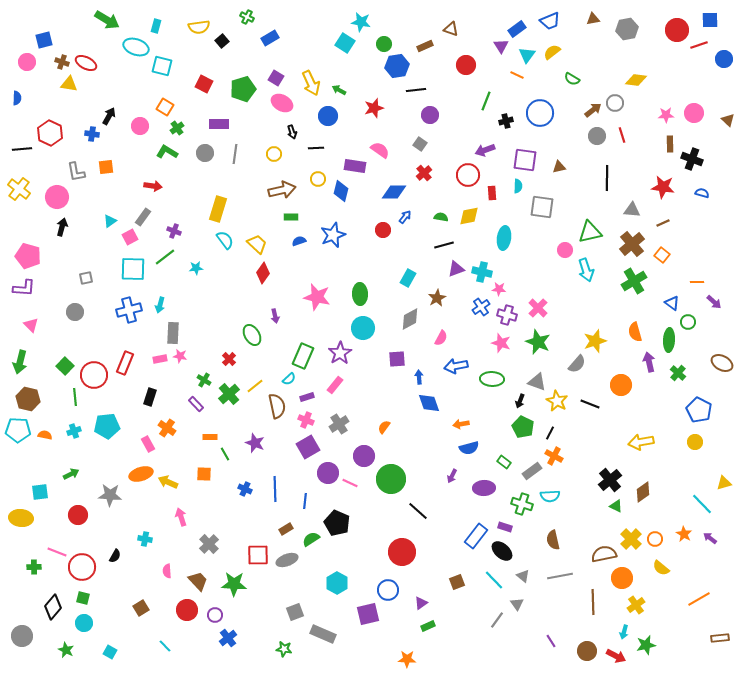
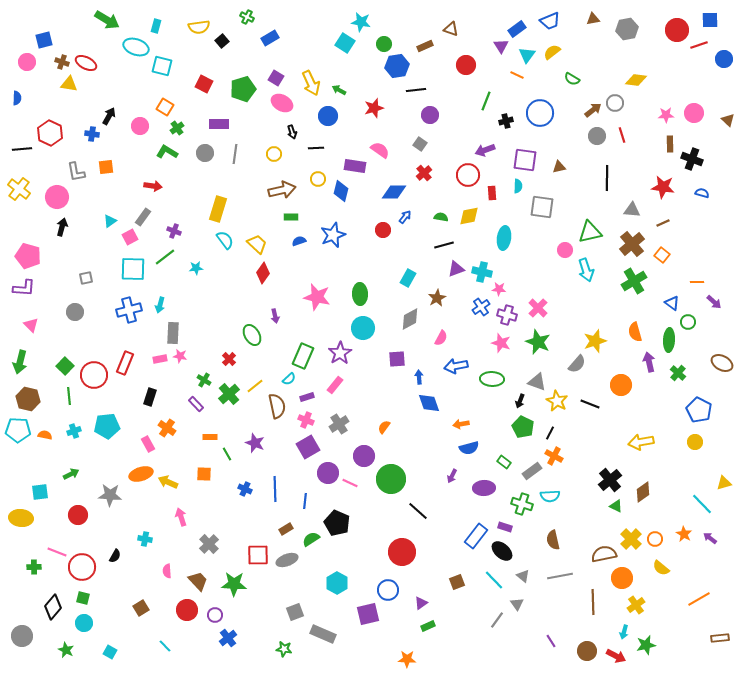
green line at (75, 397): moved 6 px left, 1 px up
green line at (225, 454): moved 2 px right
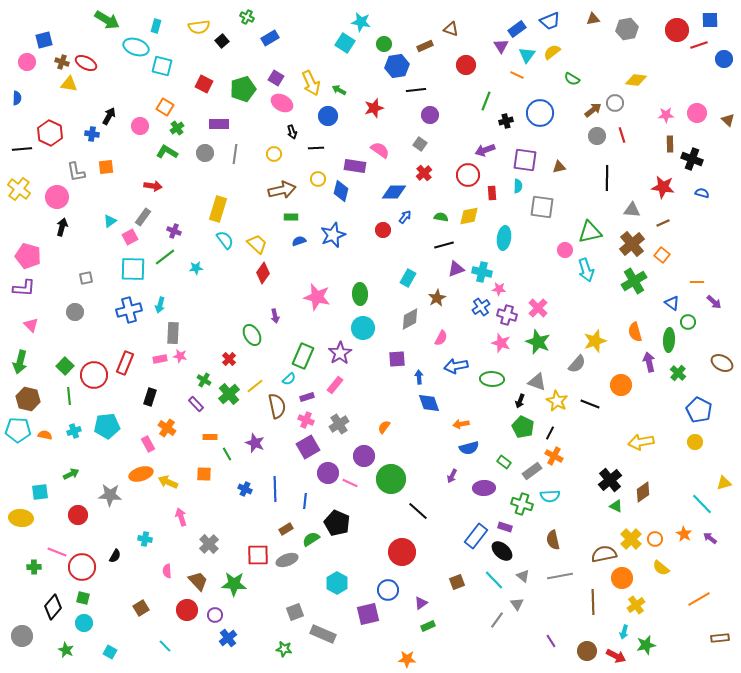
pink circle at (694, 113): moved 3 px right
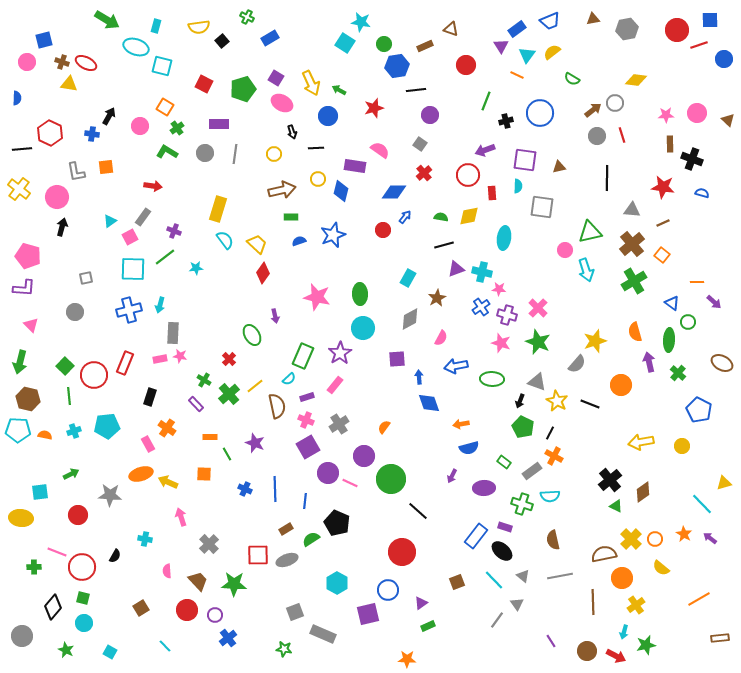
yellow circle at (695, 442): moved 13 px left, 4 px down
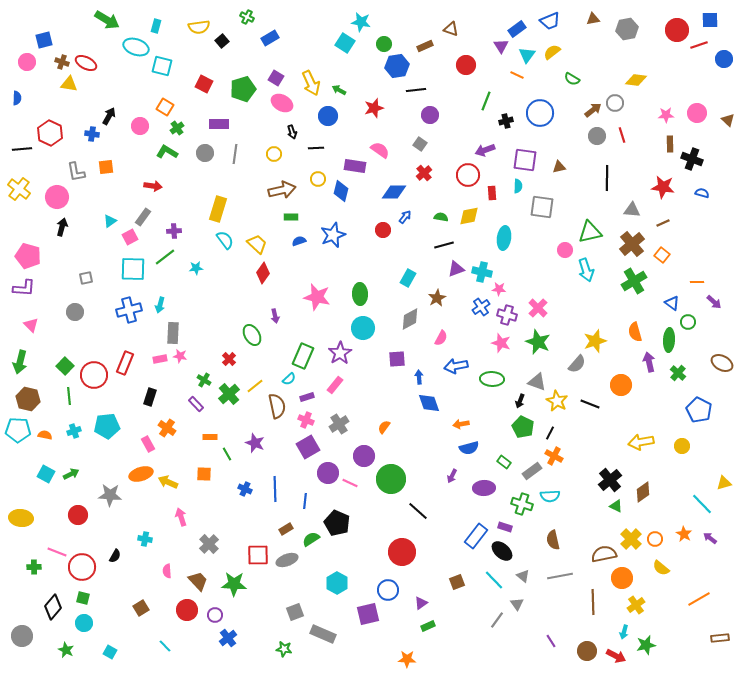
purple cross at (174, 231): rotated 24 degrees counterclockwise
cyan square at (40, 492): moved 6 px right, 18 px up; rotated 36 degrees clockwise
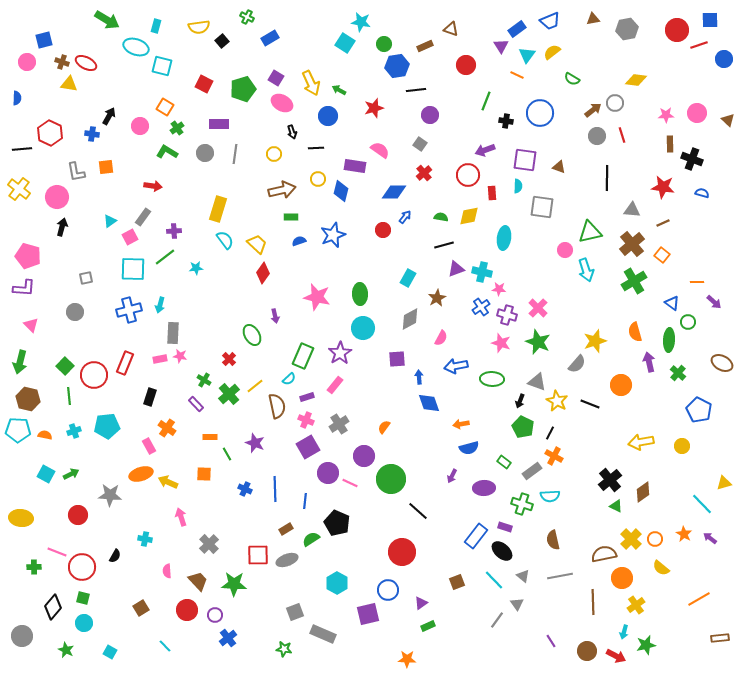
black cross at (506, 121): rotated 24 degrees clockwise
brown triangle at (559, 167): rotated 32 degrees clockwise
pink rectangle at (148, 444): moved 1 px right, 2 px down
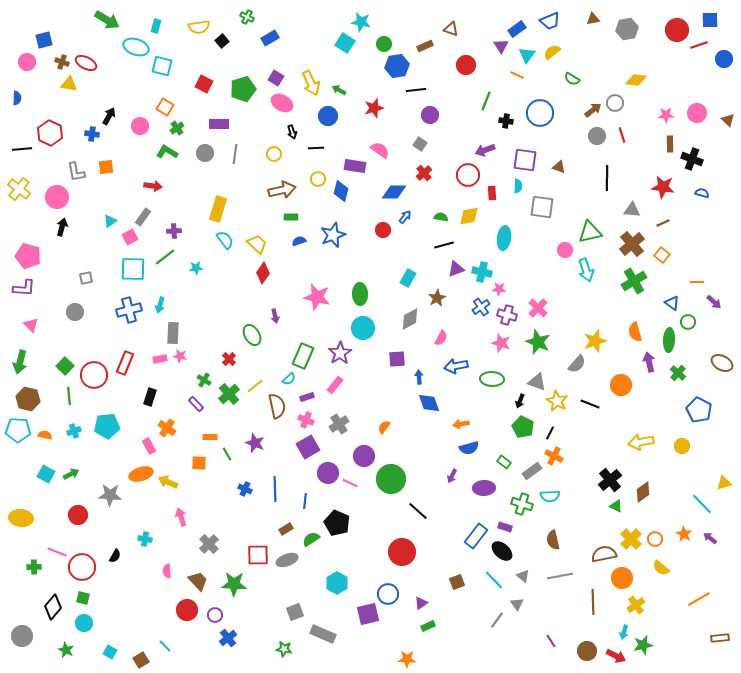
orange square at (204, 474): moved 5 px left, 11 px up
blue circle at (388, 590): moved 4 px down
brown square at (141, 608): moved 52 px down
green star at (646, 645): moved 3 px left
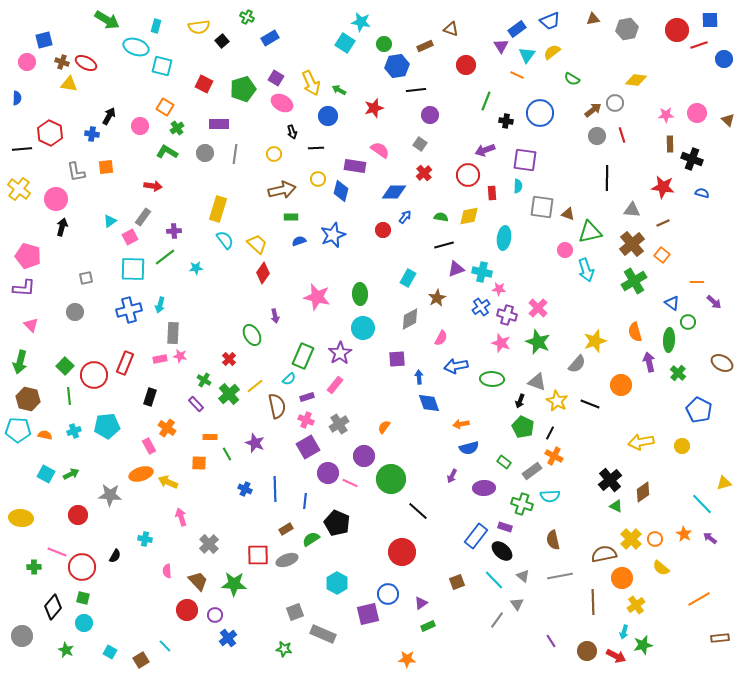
brown triangle at (559, 167): moved 9 px right, 47 px down
pink circle at (57, 197): moved 1 px left, 2 px down
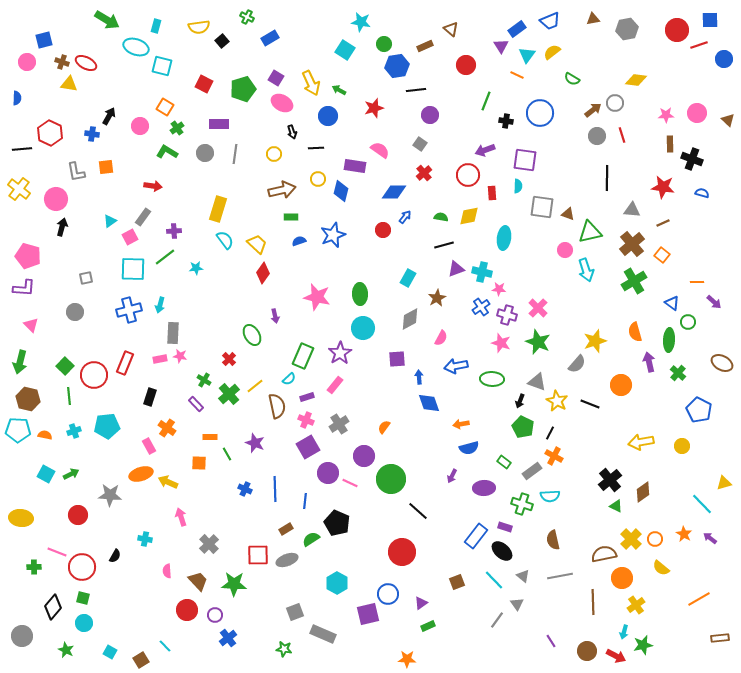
brown triangle at (451, 29): rotated 21 degrees clockwise
cyan square at (345, 43): moved 7 px down
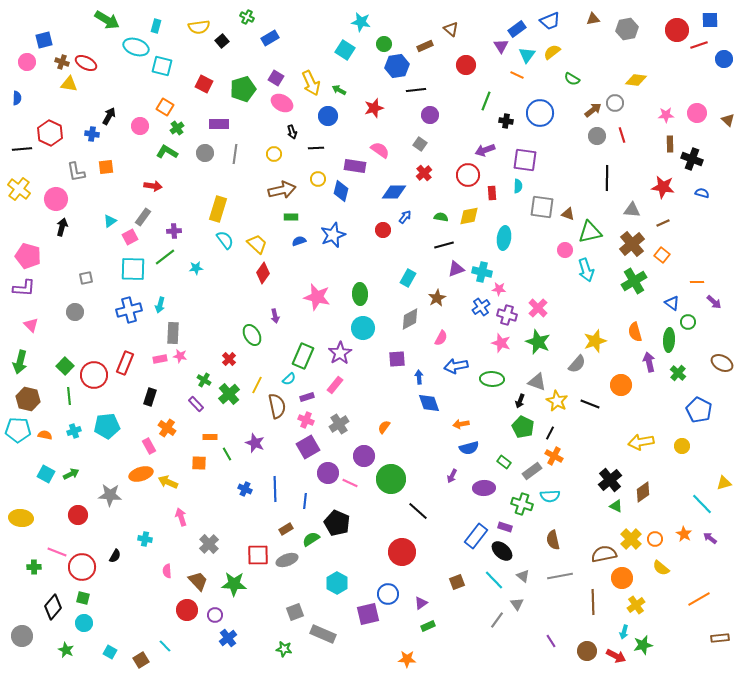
yellow line at (255, 386): moved 2 px right, 1 px up; rotated 24 degrees counterclockwise
